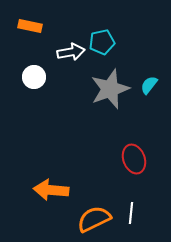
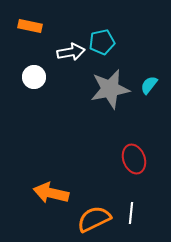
gray star: rotated 9 degrees clockwise
orange arrow: moved 3 px down; rotated 8 degrees clockwise
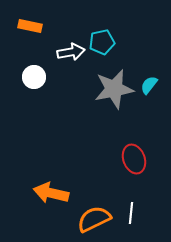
gray star: moved 4 px right
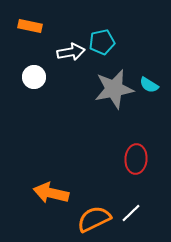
cyan semicircle: rotated 96 degrees counterclockwise
red ellipse: moved 2 px right; rotated 24 degrees clockwise
white line: rotated 40 degrees clockwise
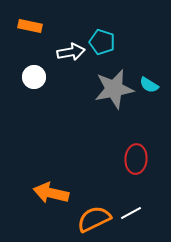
cyan pentagon: rotated 30 degrees clockwise
white line: rotated 15 degrees clockwise
